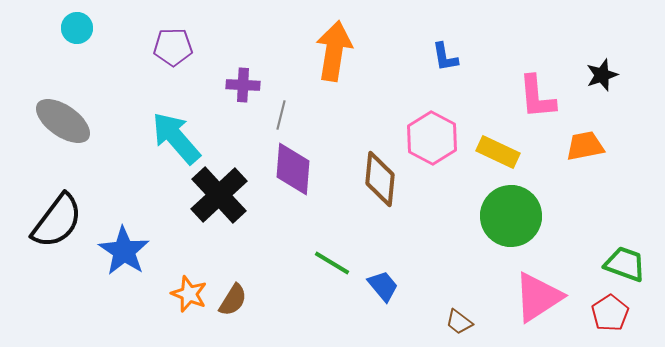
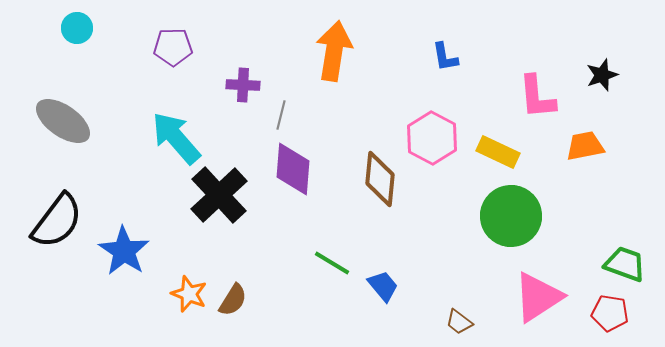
red pentagon: rotated 30 degrees counterclockwise
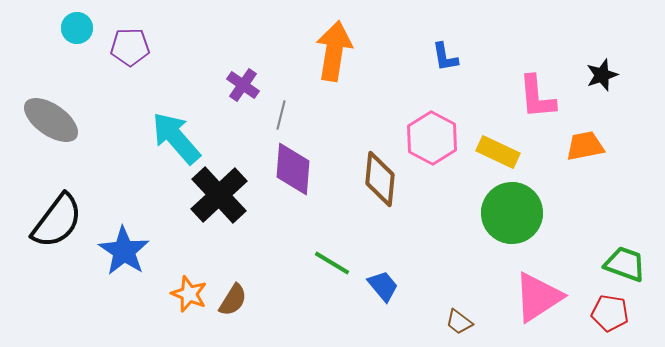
purple pentagon: moved 43 px left
purple cross: rotated 32 degrees clockwise
gray ellipse: moved 12 px left, 1 px up
green circle: moved 1 px right, 3 px up
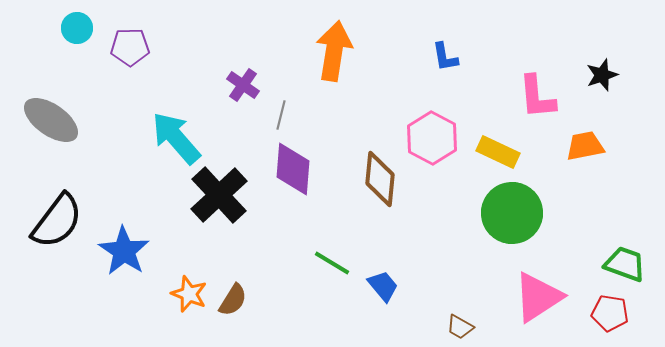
brown trapezoid: moved 1 px right, 5 px down; rotated 8 degrees counterclockwise
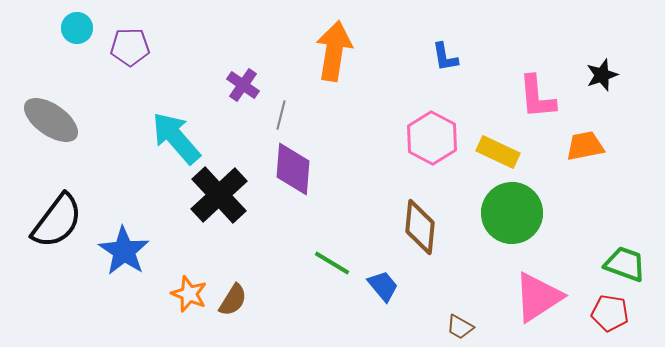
brown diamond: moved 40 px right, 48 px down
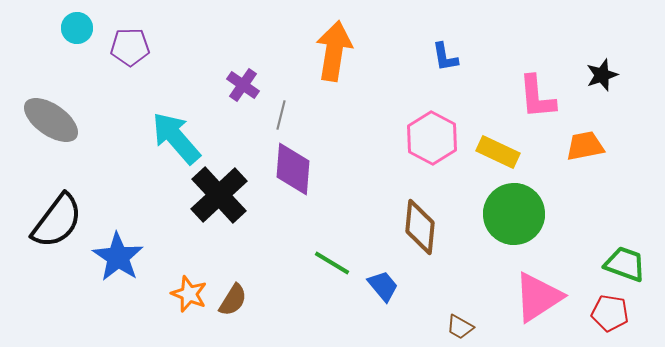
green circle: moved 2 px right, 1 px down
blue star: moved 6 px left, 6 px down
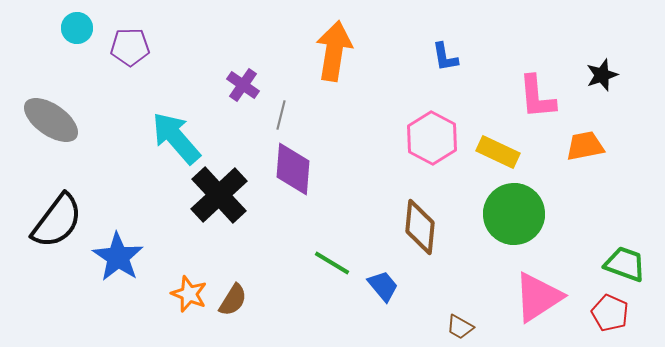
red pentagon: rotated 15 degrees clockwise
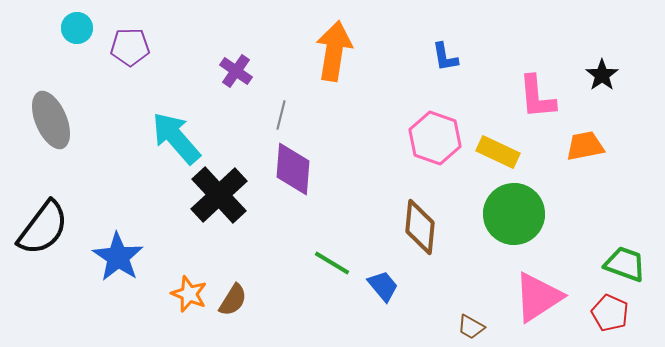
black star: rotated 16 degrees counterclockwise
purple cross: moved 7 px left, 14 px up
gray ellipse: rotated 32 degrees clockwise
pink hexagon: moved 3 px right; rotated 9 degrees counterclockwise
black semicircle: moved 14 px left, 7 px down
brown trapezoid: moved 11 px right
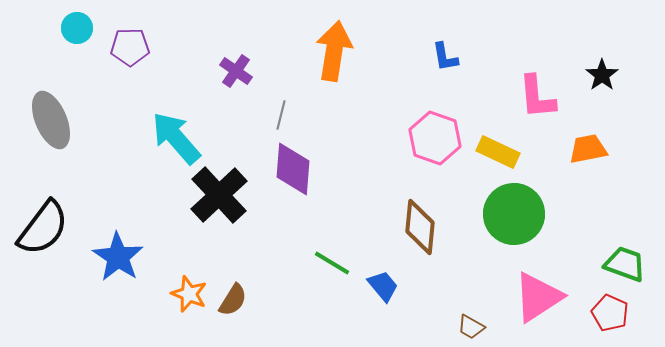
orange trapezoid: moved 3 px right, 3 px down
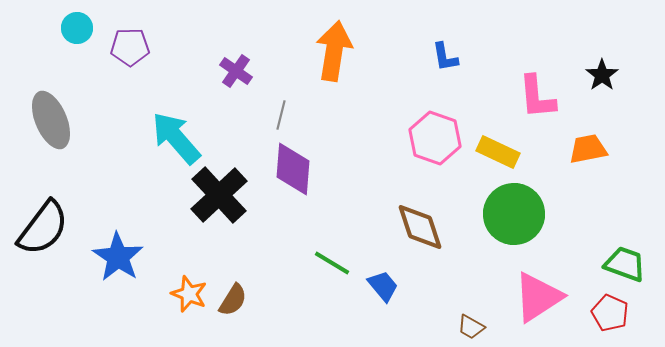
brown diamond: rotated 24 degrees counterclockwise
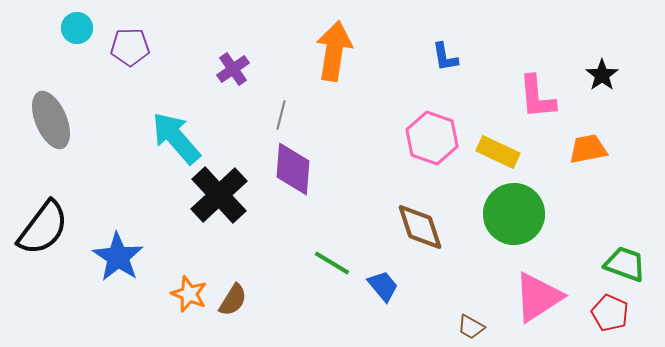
purple cross: moved 3 px left, 2 px up; rotated 20 degrees clockwise
pink hexagon: moved 3 px left
